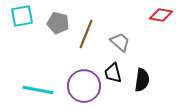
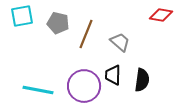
black trapezoid: moved 2 px down; rotated 15 degrees clockwise
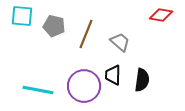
cyan square: rotated 15 degrees clockwise
gray pentagon: moved 4 px left, 3 px down
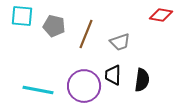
gray trapezoid: rotated 120 degrees clockwise
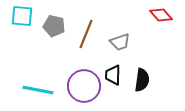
red diamond: rotated 40 degrees clockwise
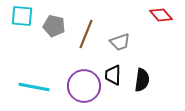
cyan line: moved 4 px left, 3 px up
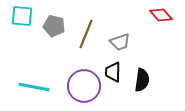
black trapezoid: moved 3 px up
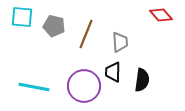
cyan square: moved 1 px down
gray trapezoid: rotated 75 degrees counterclockwise
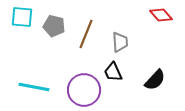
black trapezoid: rotated 25 degrees counterclockwise
black semicircle: moved 13 px right; rotated 35 degrees clockwise
purple circle: moved 4 px down
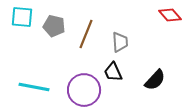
red diamond: moved 9 px right
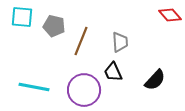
brown line: moved 5 px left, 7 px down
